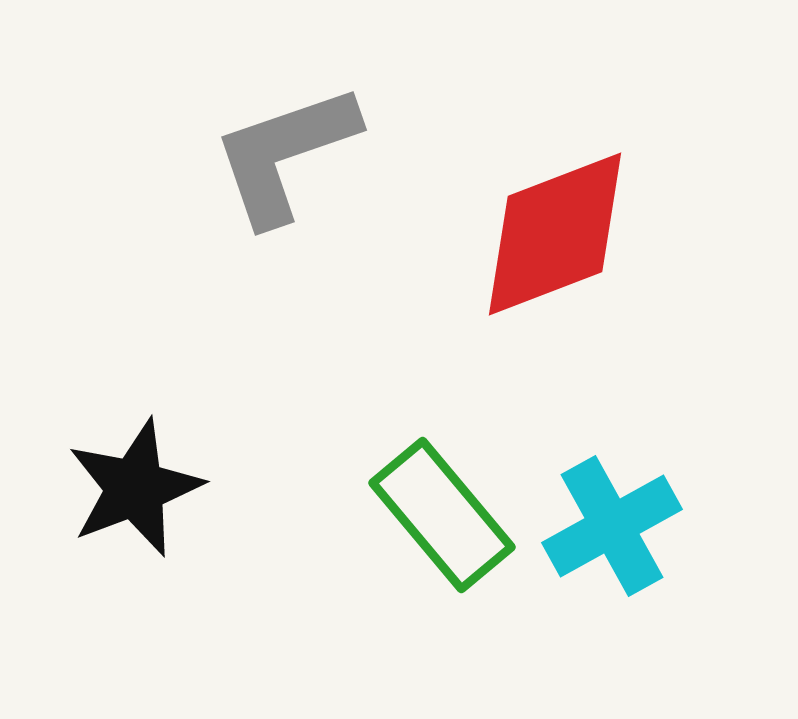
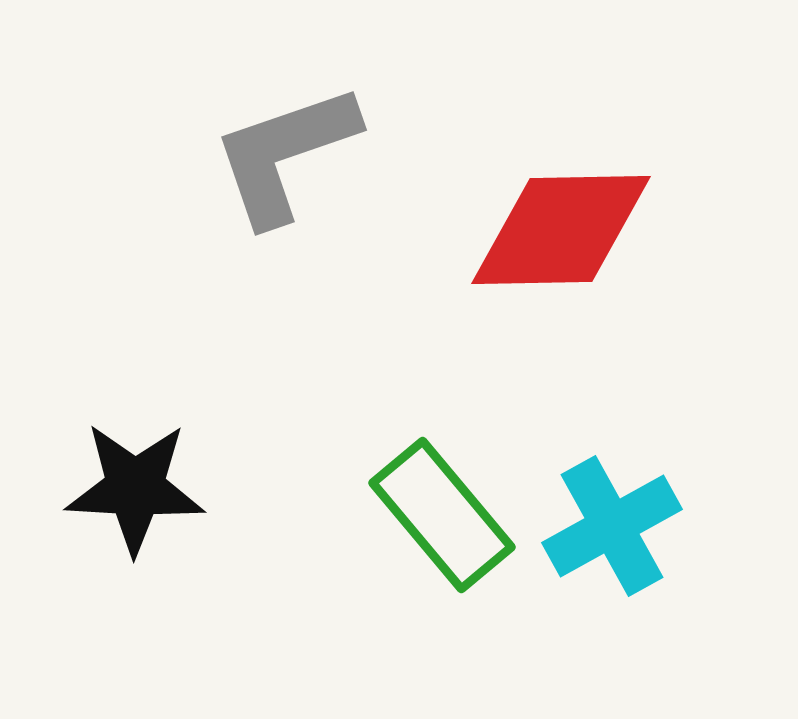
red diamond: moved 6 px right, 4 px up; rotated 20 degrees clockwise
black star: rotated 24 degrees clockwise
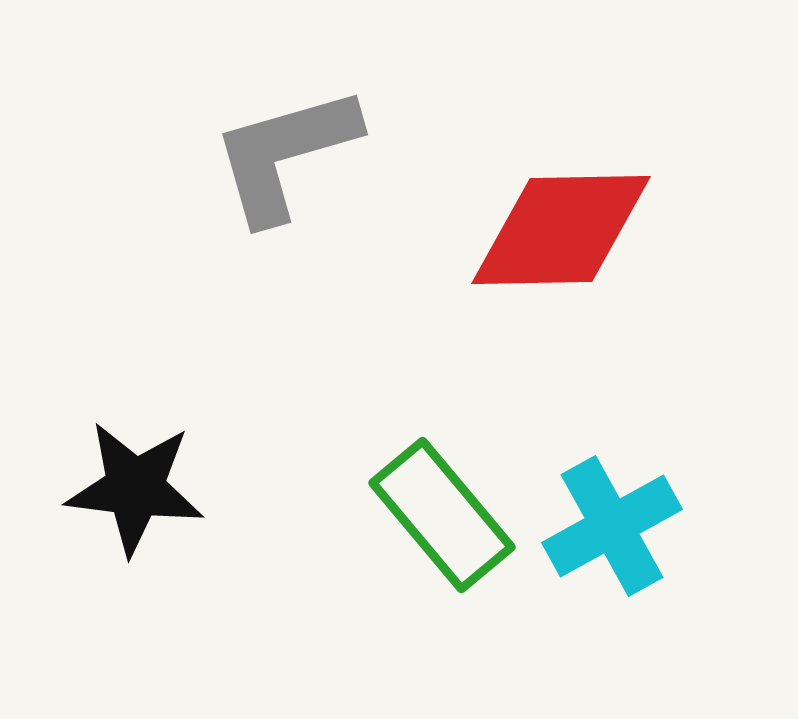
gray L-shape: rotated 3 degrees clockwise
black star: rotated 4 degrees clockwise
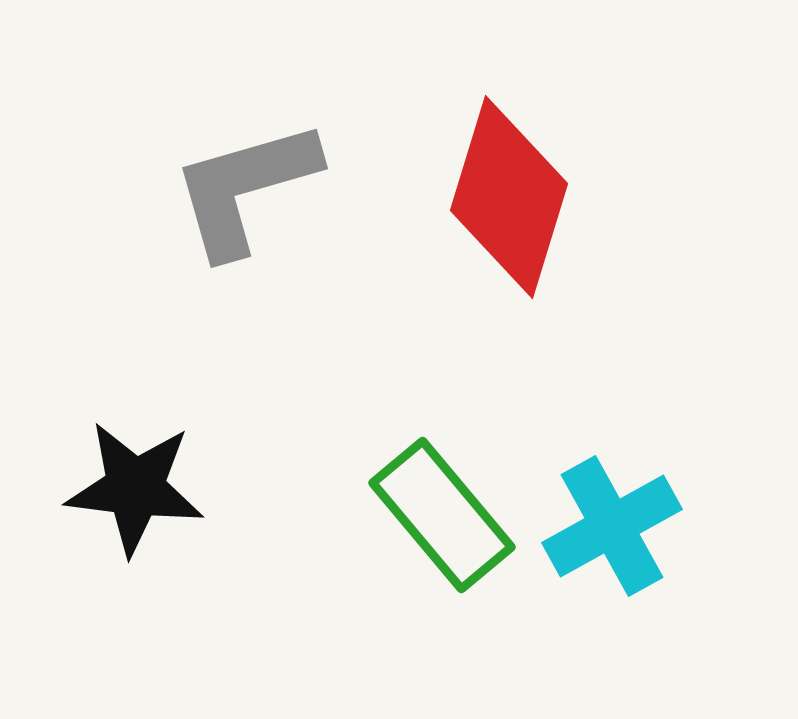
gray L-shape: moved 40 px left, 34 px down
red diamond: moved 52 px left, 33 px up; rotated 72 degrees counterclockwise
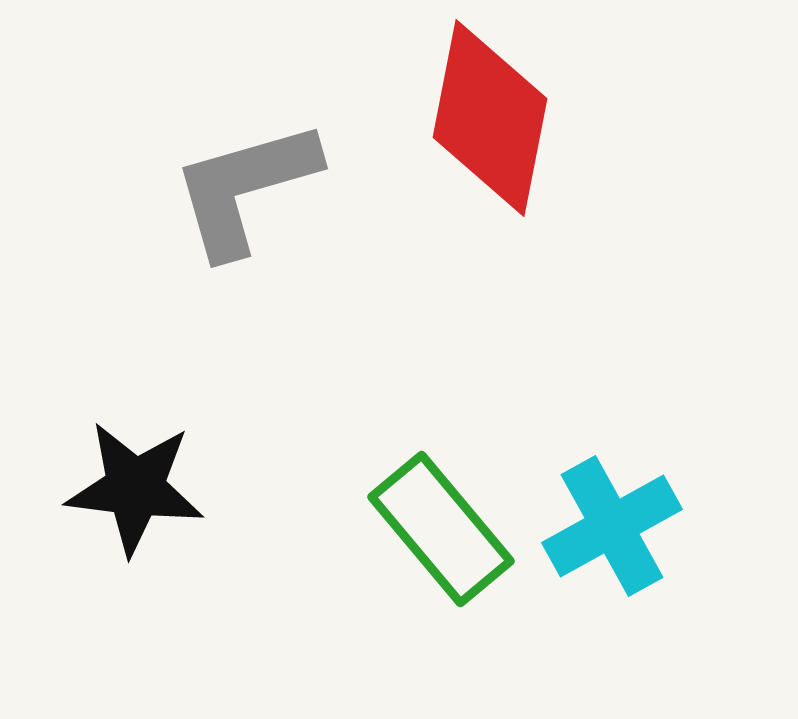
red diamond: moved 19 px left, 79 px up; rotated 6 degrees counterclockwise
green rectangle: moved 1 px left, 14 px down
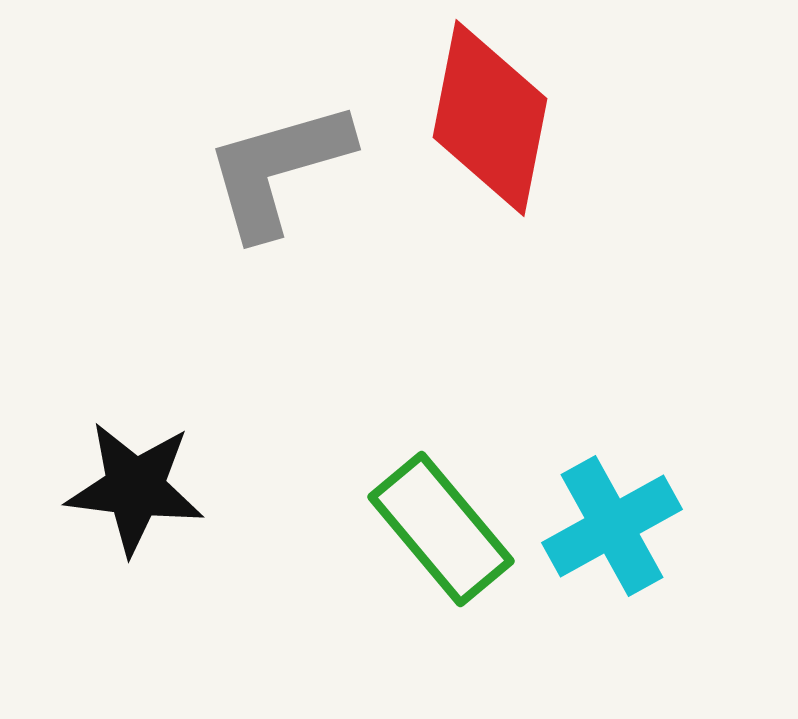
gray L-shape: moved 33 px right, 19 px up
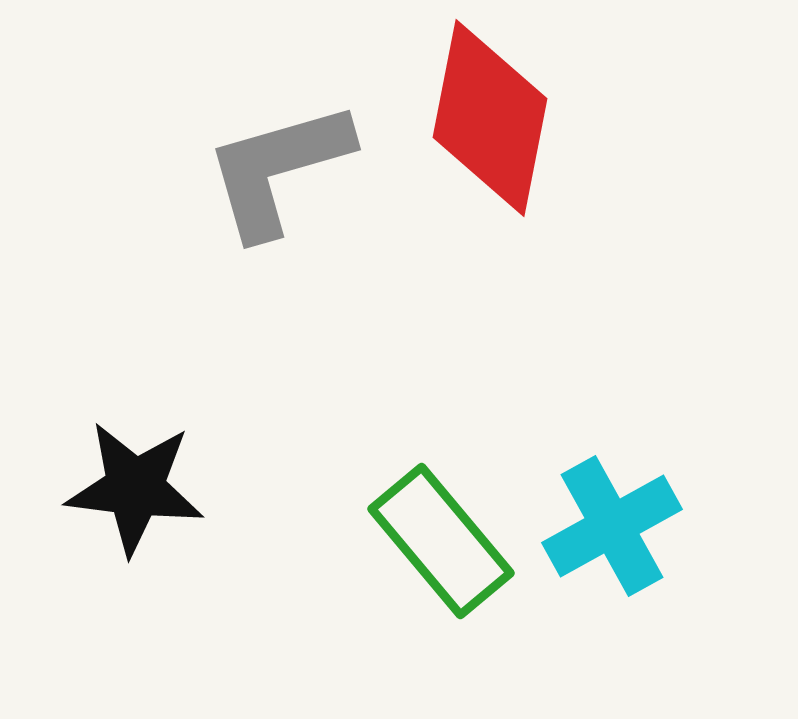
green rectangle: moved 12 px down
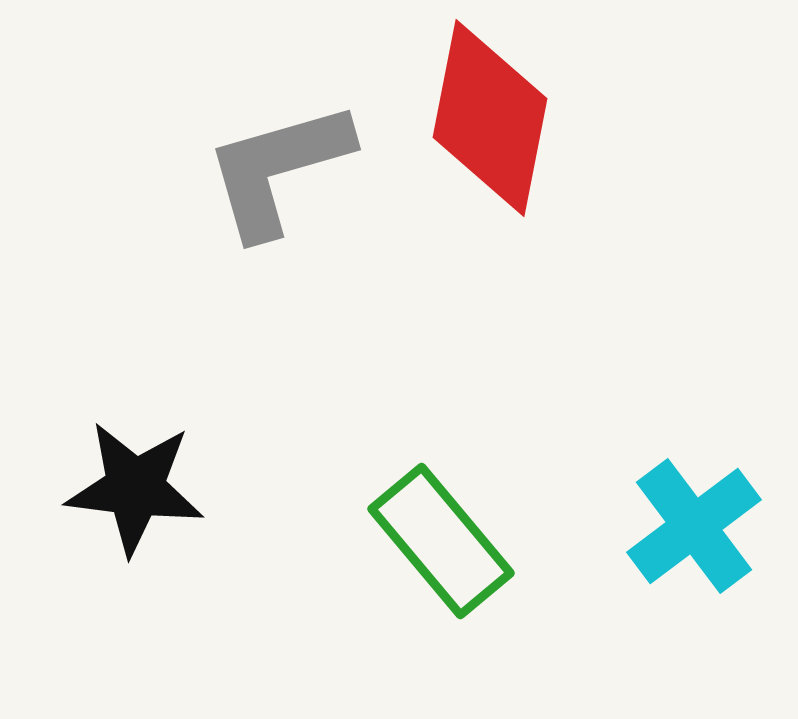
cyan cross: moved 82 px right; rotated 8 degrees counterclockwise
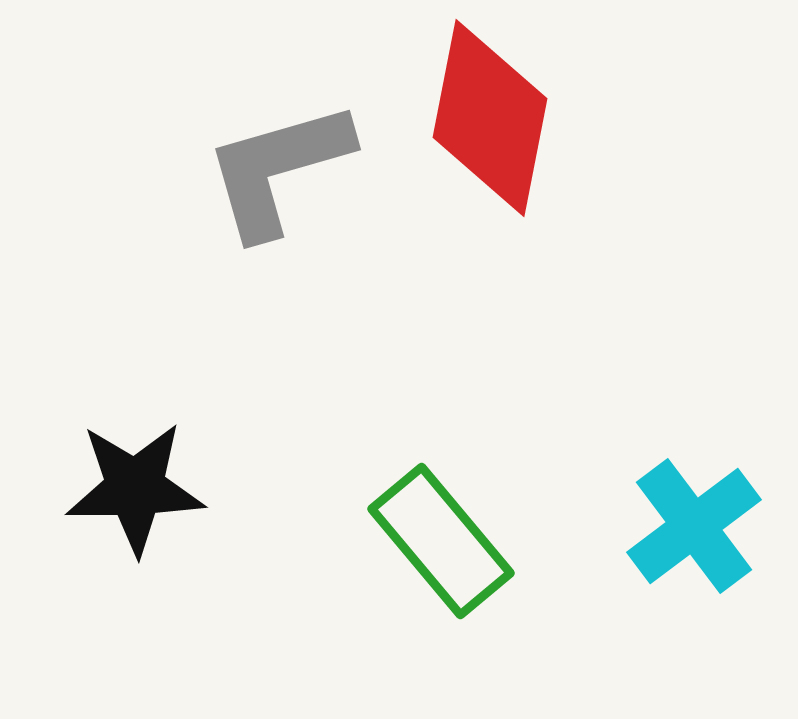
black star: rotated 8 degrees counterclockwise
